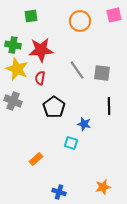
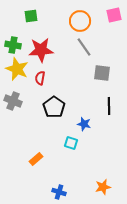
gray line: moved 7 px right, 23 px up
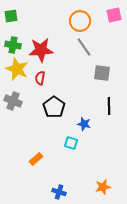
green square: moved 20 px left
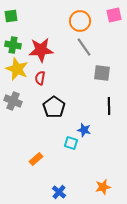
blue star: moved 6 px down
blue cross: rotated 24 degrees clockwise
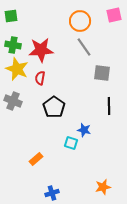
blue cross: moved 7 px left, 1 px down; rotated 32 degrees clockwise
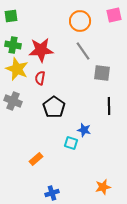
gray line: moved 1 px left, 4 px down
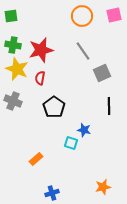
orange circle: moved 2 px right, 5 px up
red star: rotated 10 degrees counterclockwise
gray square: rotated 30 degrees counterclockwise
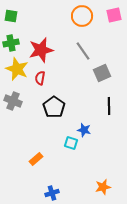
green square: rotated 16 degrees clockwise
green cross: moved 2 px left, 2 px up; rotated 21 degrees counterclockwise
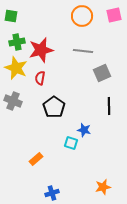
green cross: moved 6 px right, 1 px up
gray line: rotated 48 degrees counterclockwise
yellow star: moved 1 px left, 1 px up
